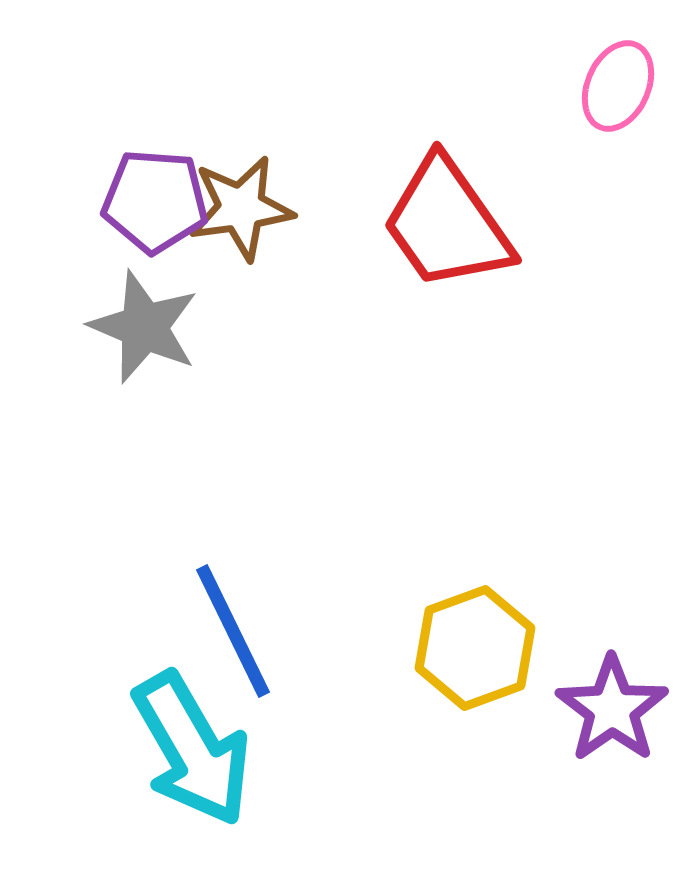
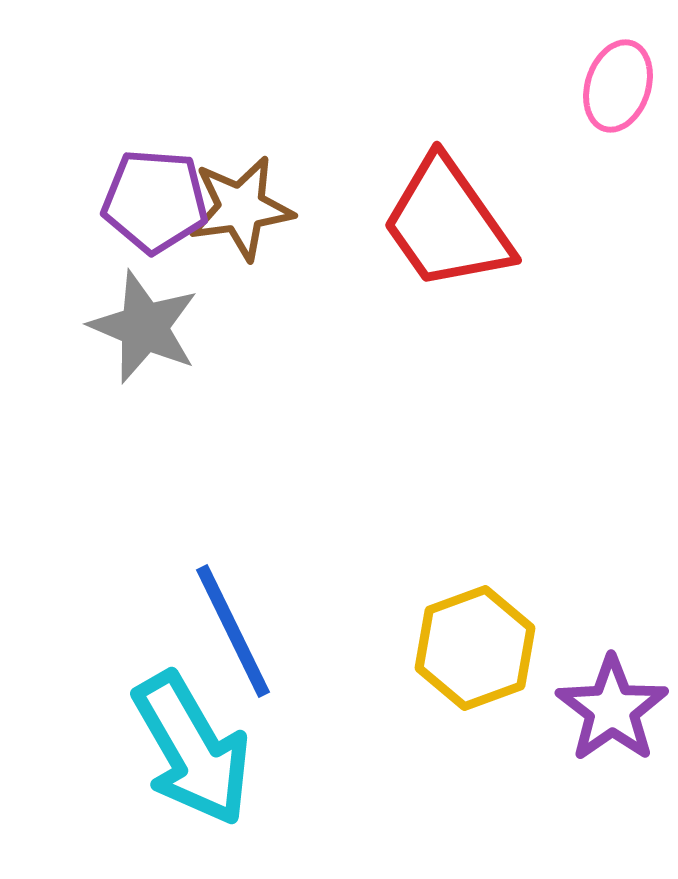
pink ellipse: rotated 6 degrees counterclockwise
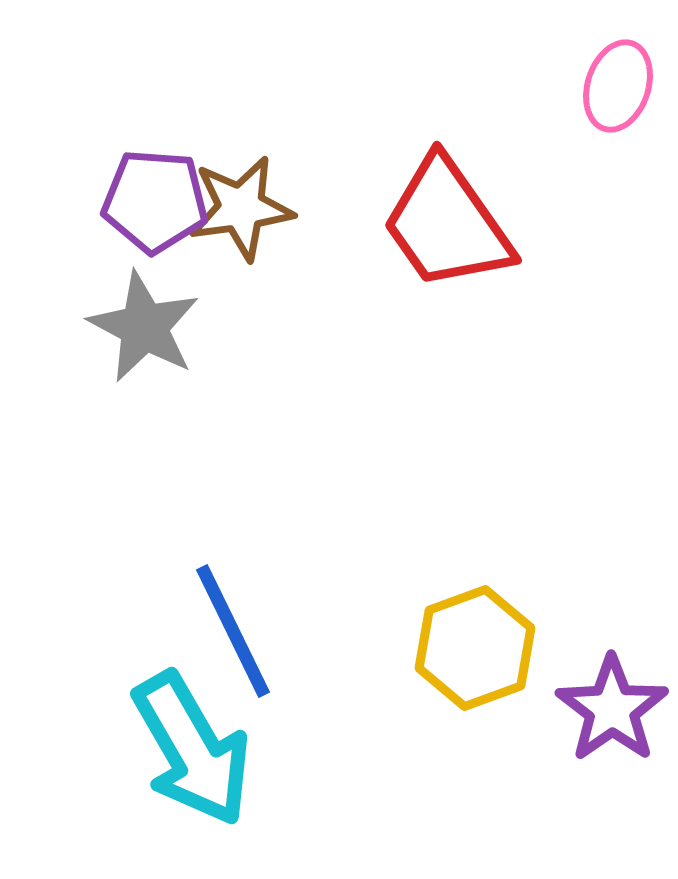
gray star: rotated 5 degrees clockwise
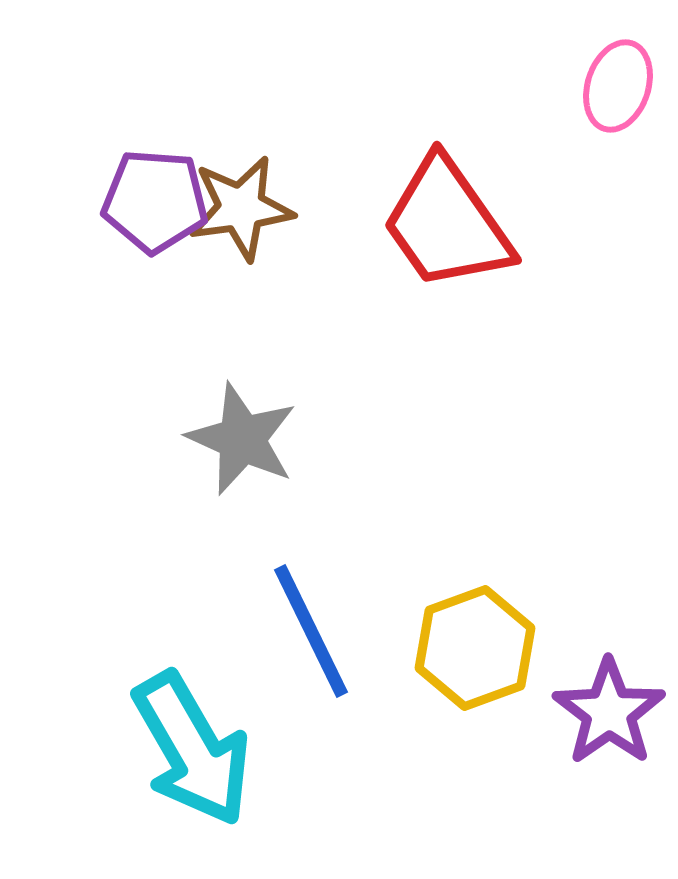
gray star: moved 98 px right, 112 px down; rotated 4 degrees counterclockwise
blue line: moved 78 px right
purple star: moved 3 px left, 3 px down
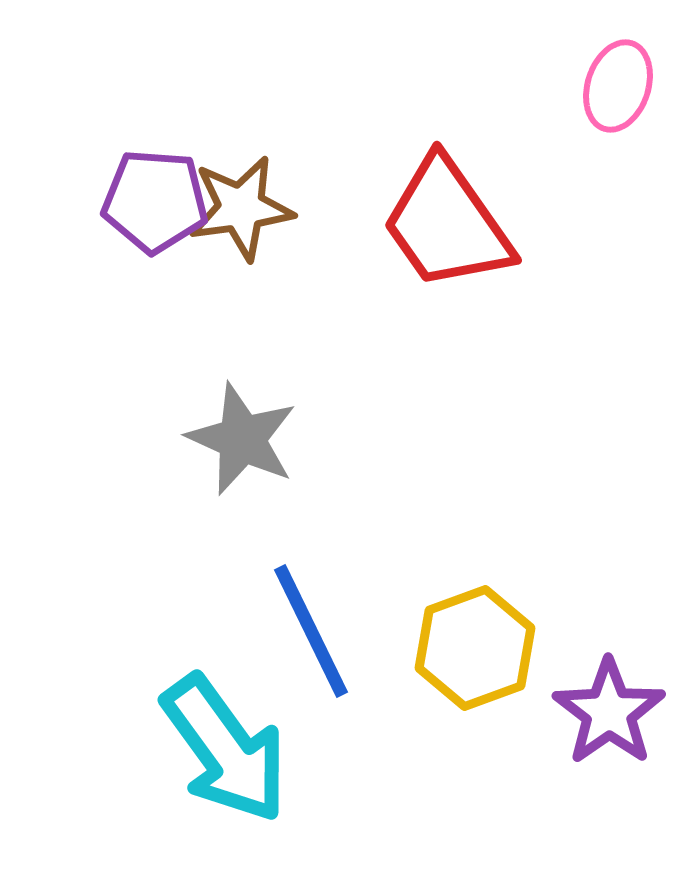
cyan arrow: moved 33 px right; rotated 6 degrees counterclockwise
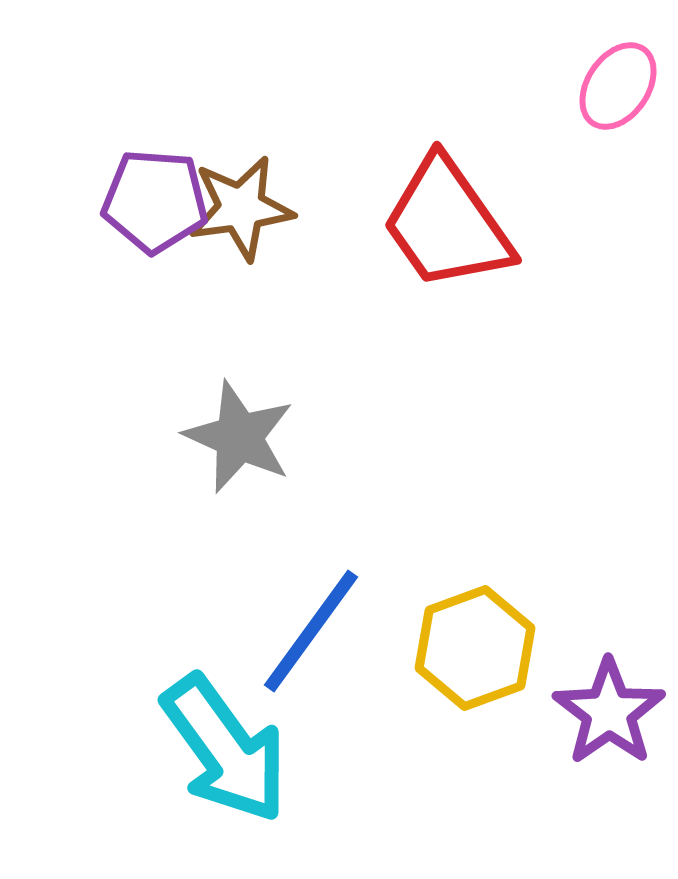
pink ellipse: rotated 16 degrees clockwise
gray star: moved 3 px left, 2 px up
blue line: rotated 62 degrees clockwise
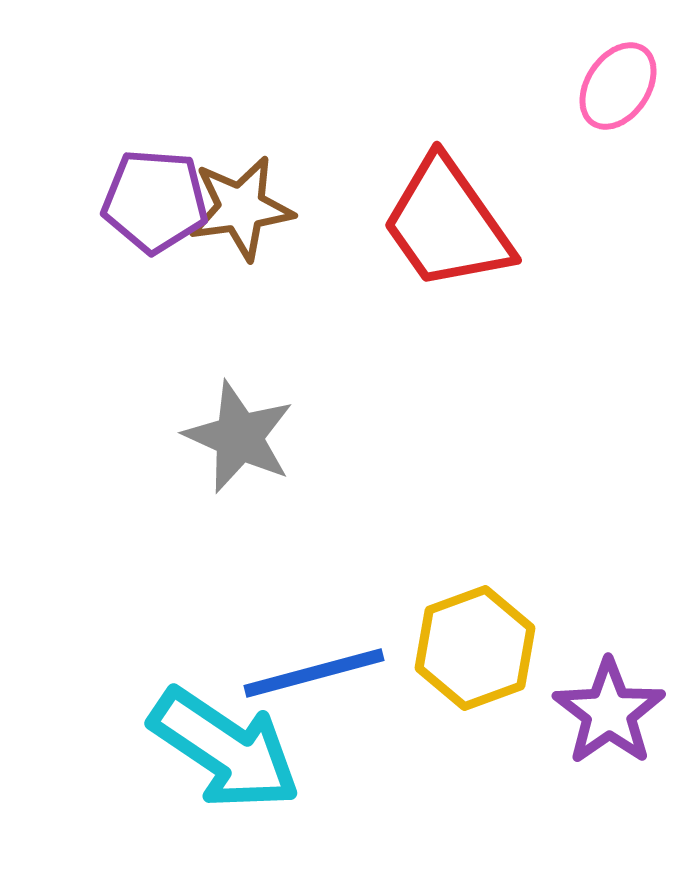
blue line: moved 3 px right, 42 px down; rotated 39 degrees clockwise
cyan arrow: rotated 20 degrees counterclockwise
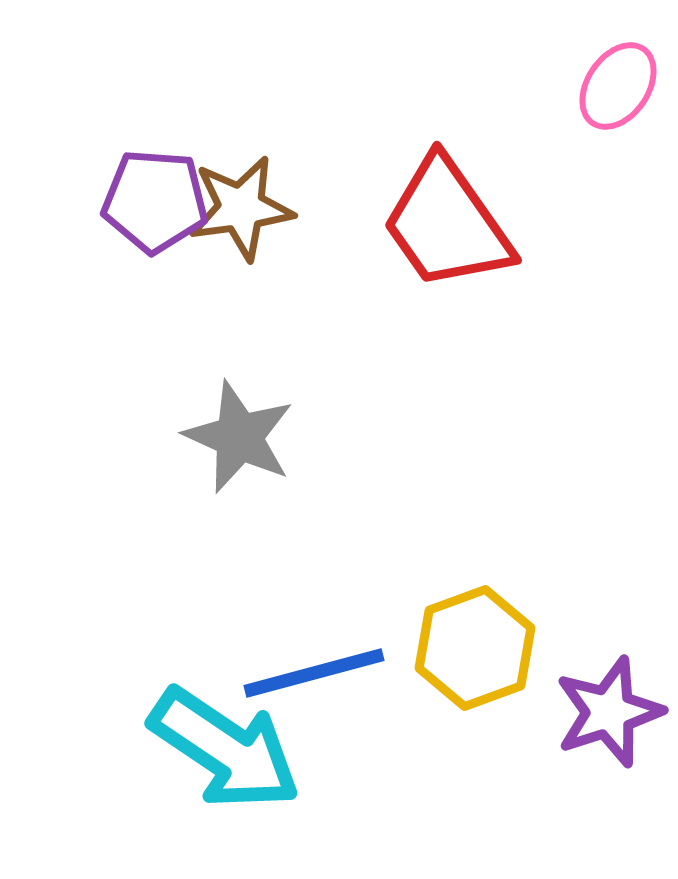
purple star: rotated 17 degrees clockwise
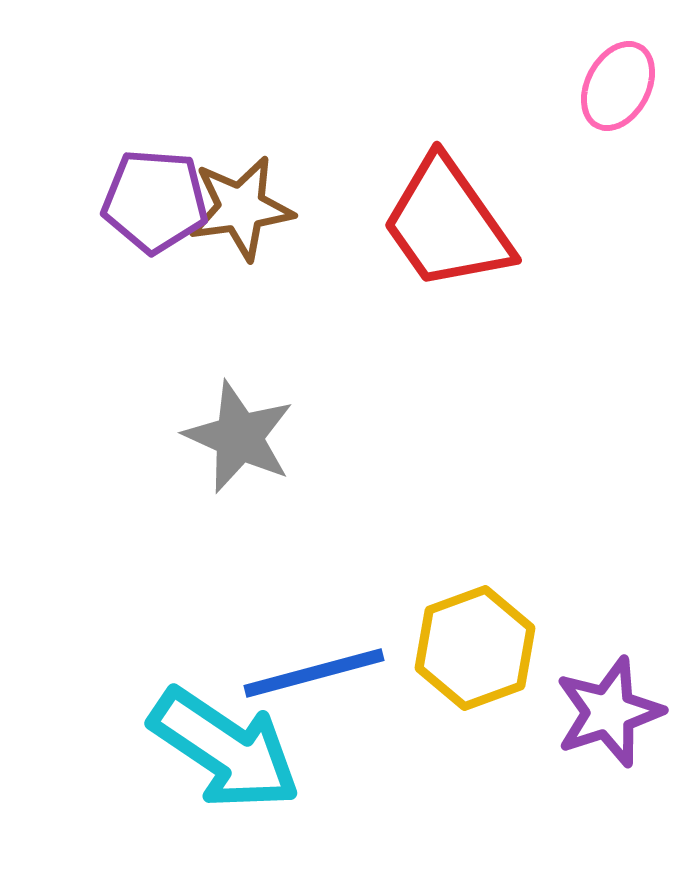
pink ellipse: rotated 6 degrees counterclockwise
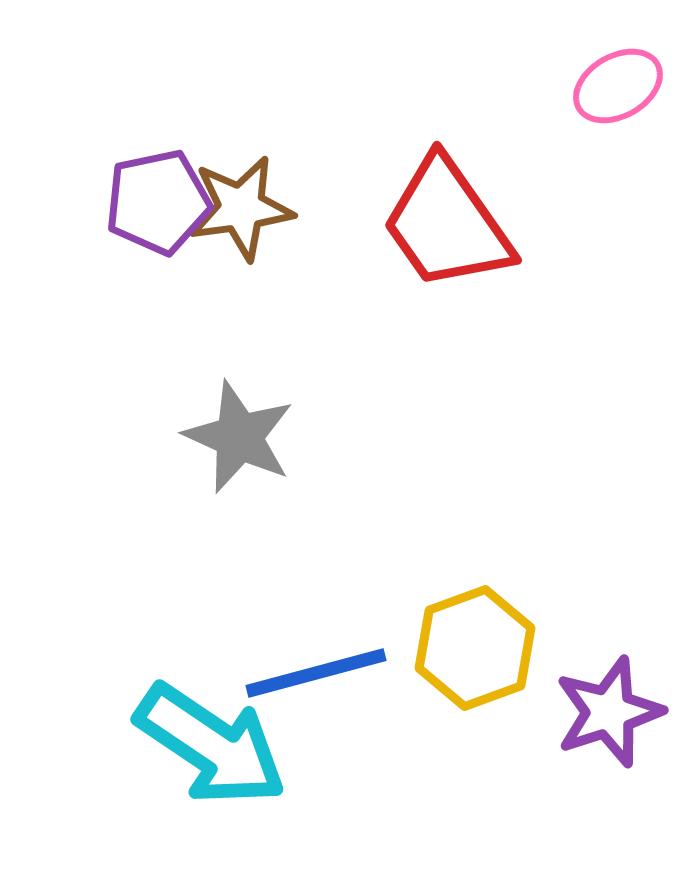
pink ellipse: rotated 32 degrees clockwise
purple pentagon: moved 3 px right, 1 px down; rotated 16 degrees counterclockwise
blue line: moved 2 px right
cyan arrow: moved 14 px left, 4 px up
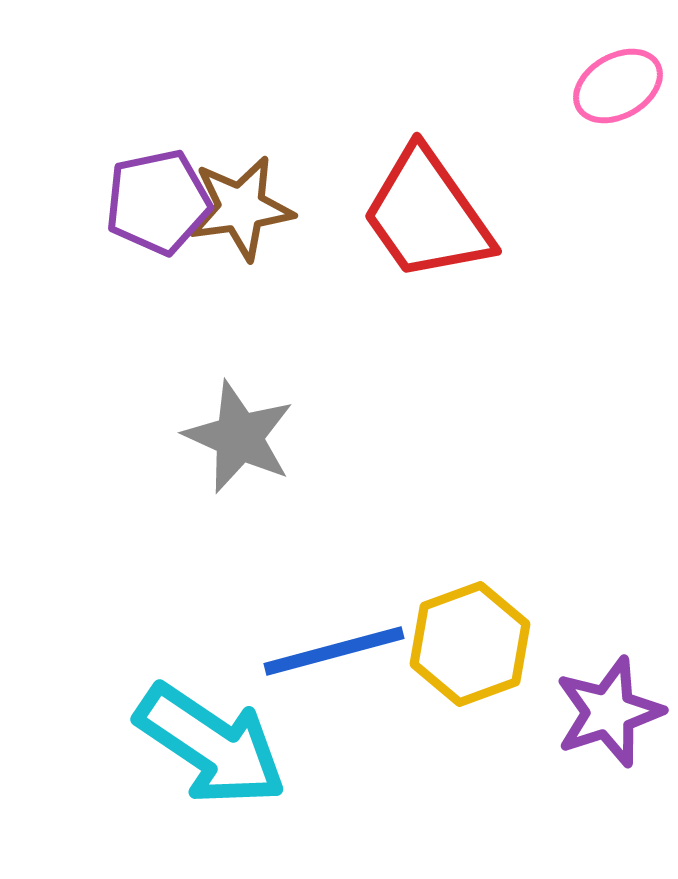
red trapezoid: moved 20 px left, 9 px up
yellow hexagon: moved 5 px left, 4 px up
blue line: moved 18 px right, 22 px up
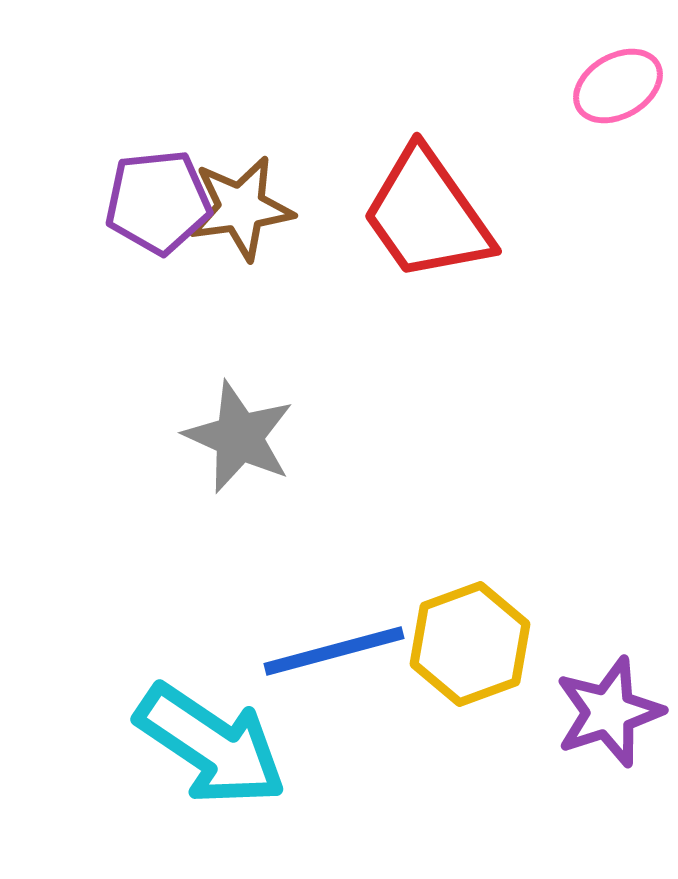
purple pentagon: rotated 6 degrees clockwise
